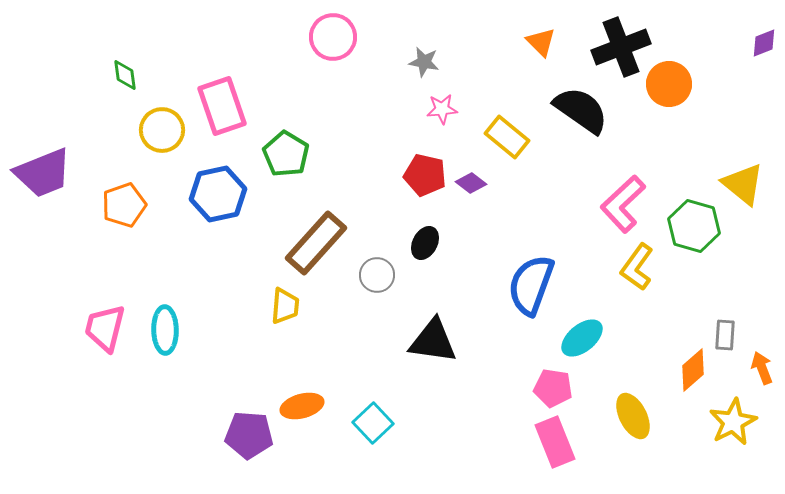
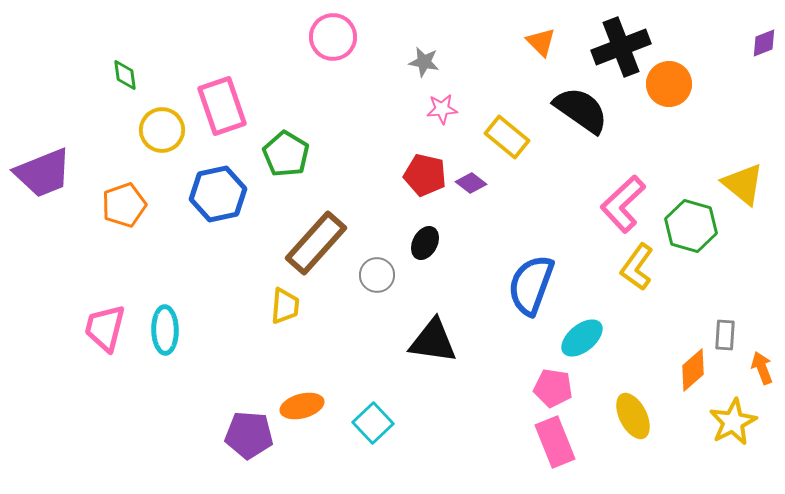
green hexagon at (694, 226): moved 3 px left
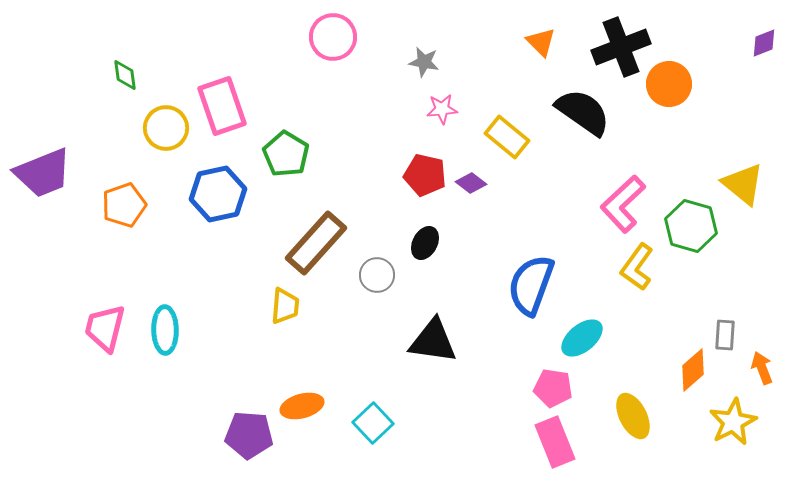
black semicircle at (581, 110): moved 2 px right, 2 px down
yellow circle at (162, 130): moved 4 px right, 2 px up
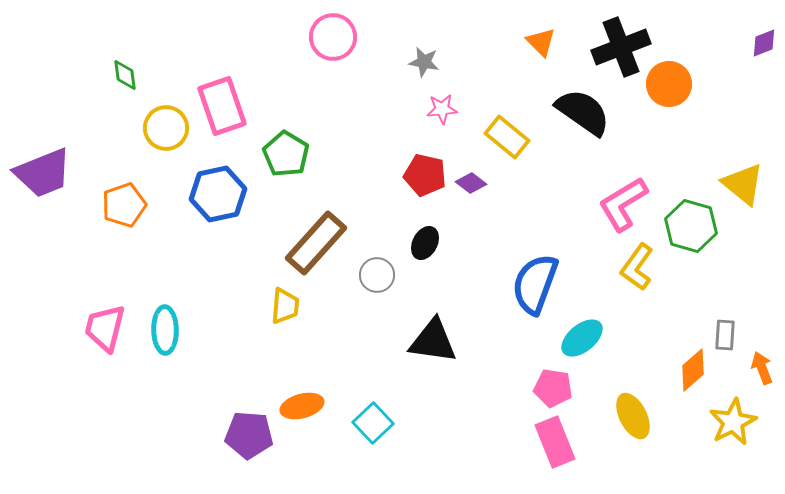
pink L-shape at (623, 204): rotated 12 degrees clockwise
blue semicircle at (531, 285): moved 4 px right, 1 px up
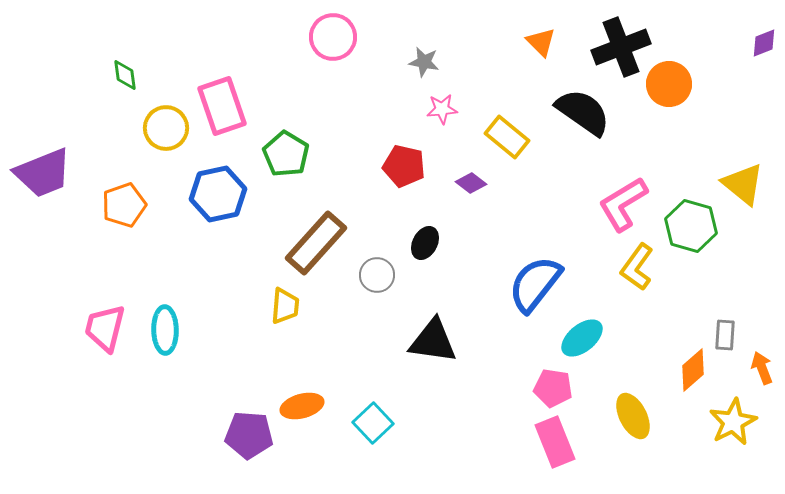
red pentagon at (425, 175): moved 21 px left, 9 px up
blue semicircle at (535, 284): rotated 18 degrees clockwise
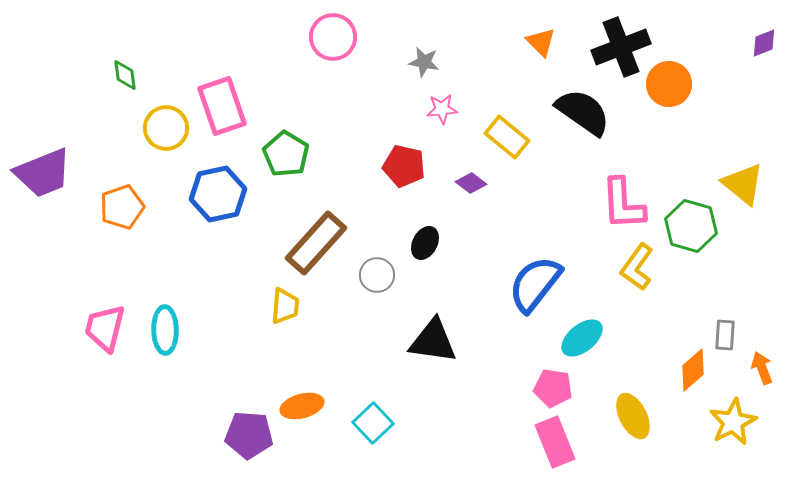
pink L-shape at (623, 204): rotated 62 degrees counterclockwise
orange pentagon at (124, 205): moved 2 px left, 2 px down
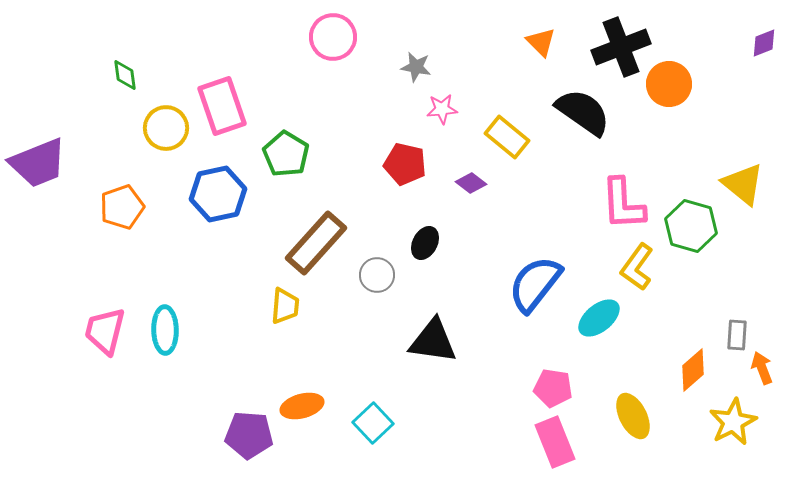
gray star at (424, 62): moved 8 px left, 5 px down
red pentagon at (404, 166): moved 1 px right, 2 px up
purple trapezoid at (43, 173): moved 5 px left, 10 px up
pink trapezoid at (105, 328): moved 3 px down
gray rectangle at (725, 335): moved 12 px right
cyan ellipse at (582, 338): moved 17 px right, 20 px up
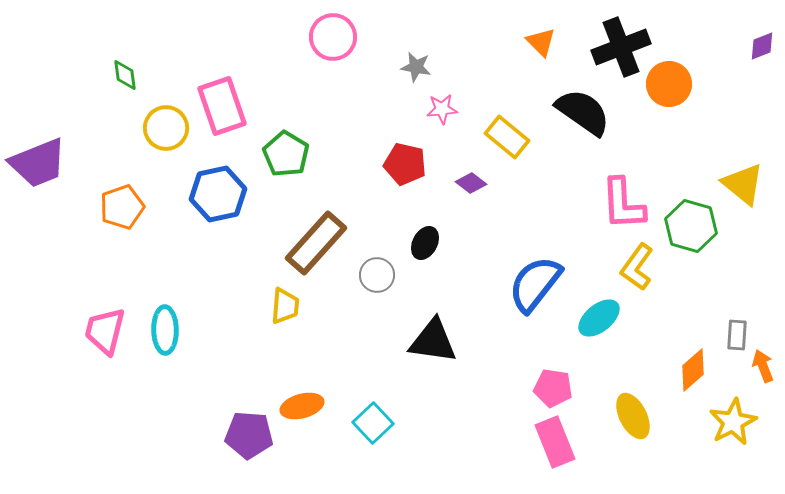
purple diamond at (764, 43): moved 2 px left, 3 px down
orange arrow at (762, 368): moved 1 px right, 2 px up
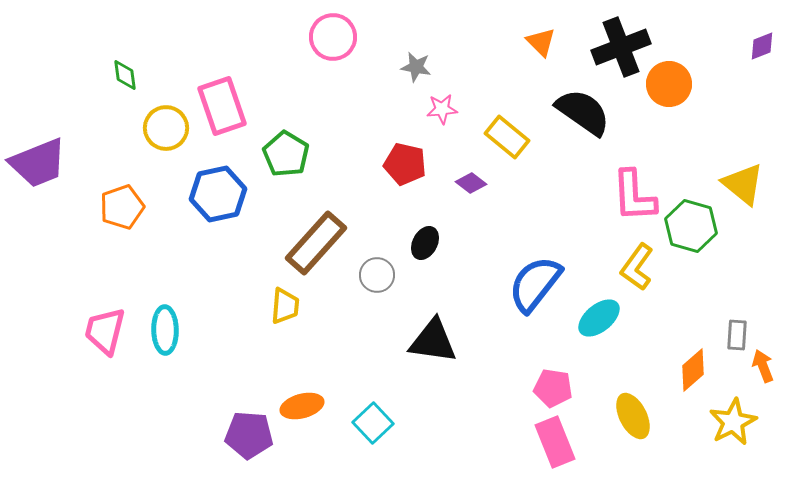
pink L-shape at (623, 204): moved 11 px right, 8 px up
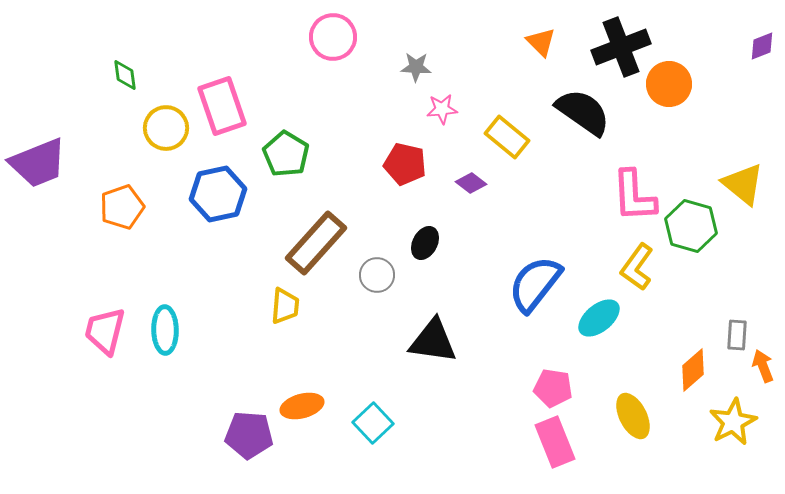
gray star at (416, 67): rotated 8 degrees counterclockwise
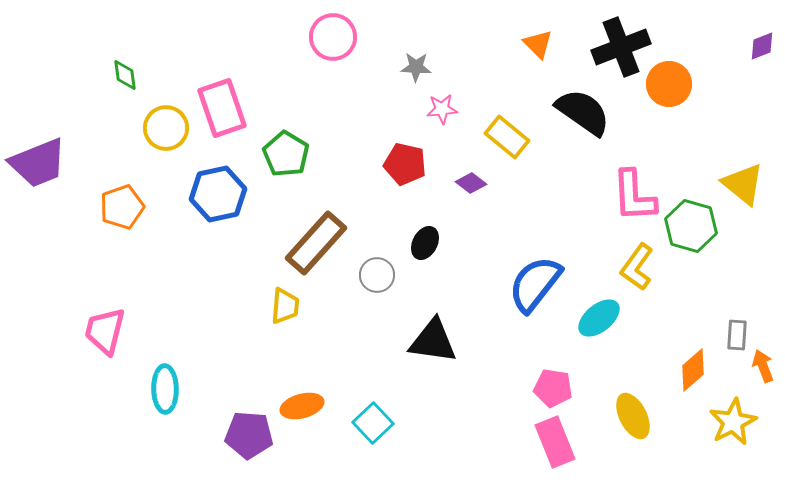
orange triangle at (541, 42): moved 3 px left, 2 px down
pink rectangle at (222, 106): moved 2 px down
cyan ellipse at (165, 330): moved 59 px down
